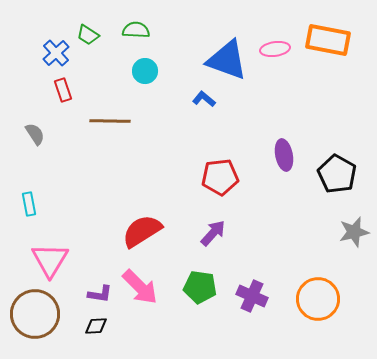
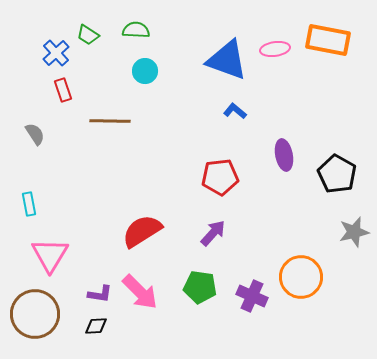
blue L-shape: moved 31 px right, 12 px down
pink triangle: moved 5 px up
pink arrow: moved 5 px down
orange circle: moved 17 px left, 22 px up
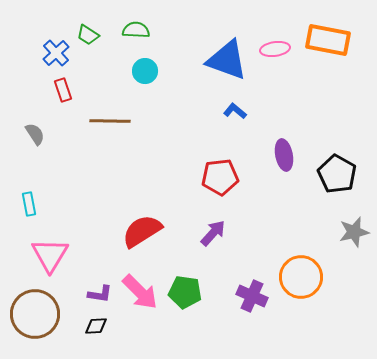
green pentagon: moved 15 px left, 5 px down
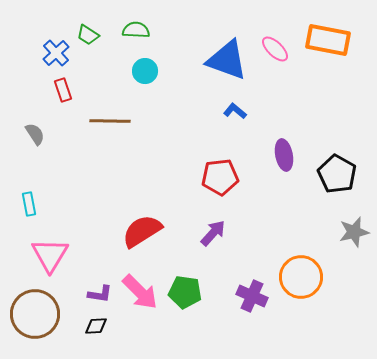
pink ellipse: rotated 52 degrees clockwise
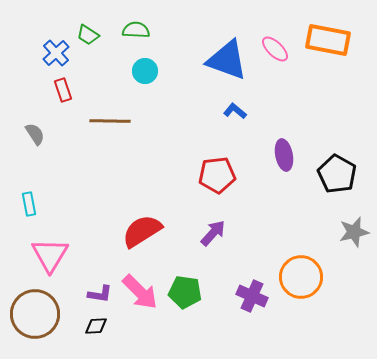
red pentagon: moved 3 px left, 2 px up
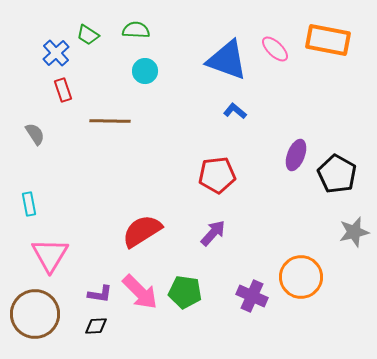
purple ellipse: moved 12 px right; rotated 32 degrees clockwise
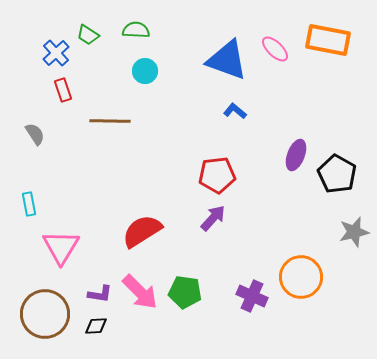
purple arrow: moved 15 px up
pink triangle: moved 11 px right, 8 px up
brown circle: moved 10 px right
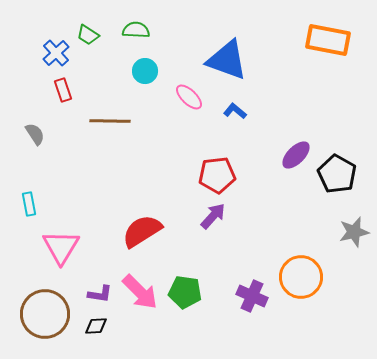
pink ellipse: moved 86 px left, 48 px down
purple ellipse: rotated 24 degrees clockwise
purple arrow: moved 2 px up
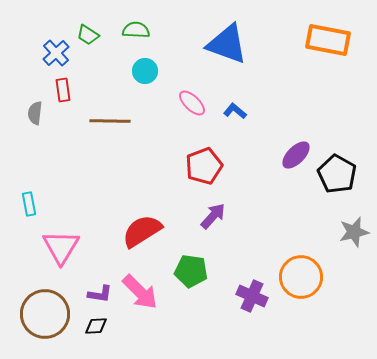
blue triangle: moved 16 px up
red rectangle: rotated 10 degrees clockwise
pink ellipse: moved 3 px right, 6 px down
gray semicircle: moved 21 px up; rotated 140 degrees counterclockwise
red pentagon: moved 13 px left, 9 px up; rotated 15 degrees counterclockwise
green pentagon: moved 6 px right, 21 px up
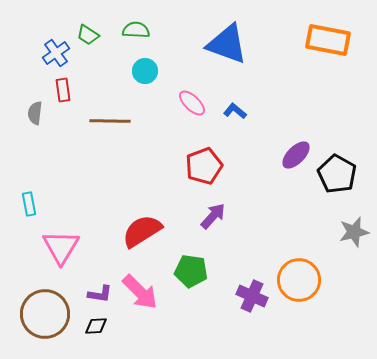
blue cross: rotated 8 degrees clockwise
orange circle: moved 2 px left, 3 px down
